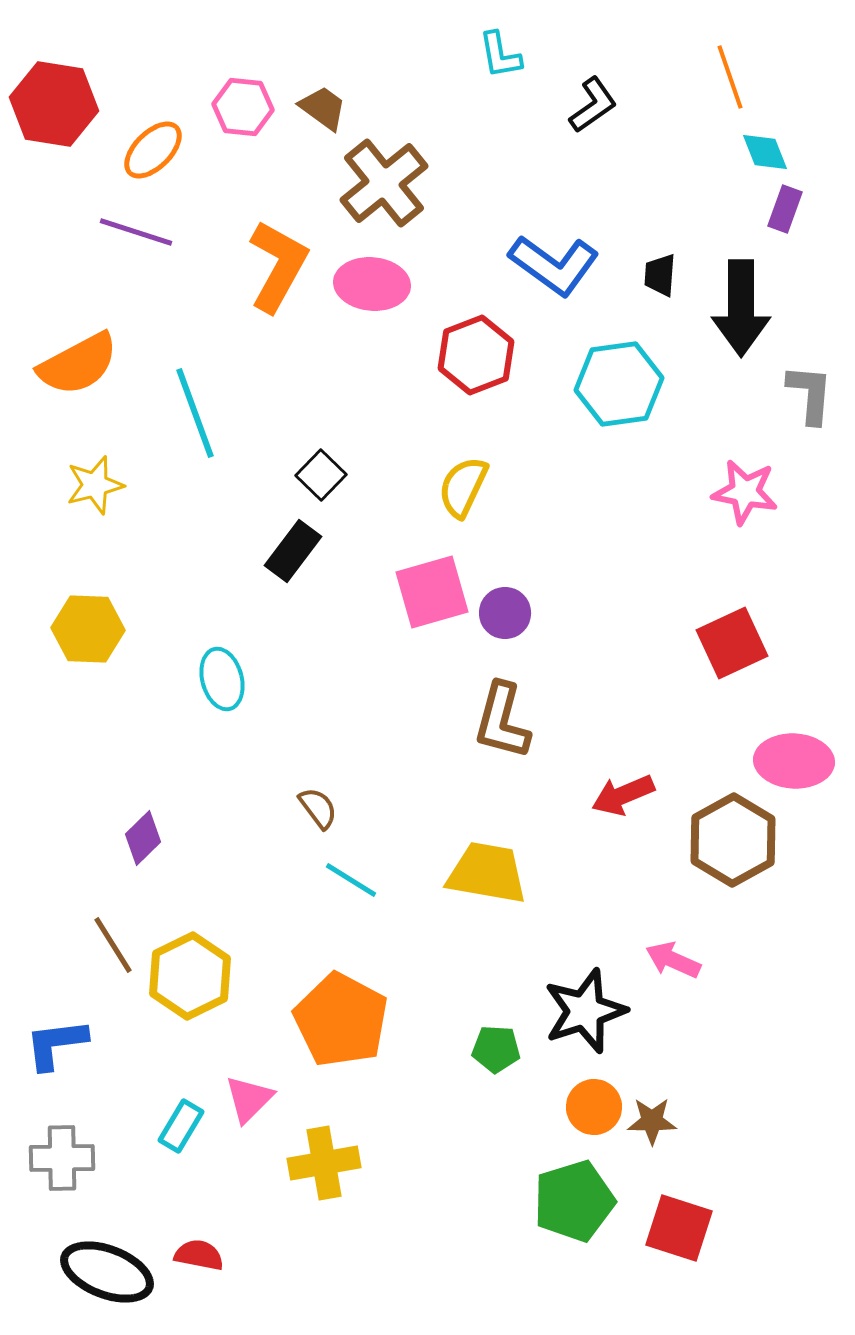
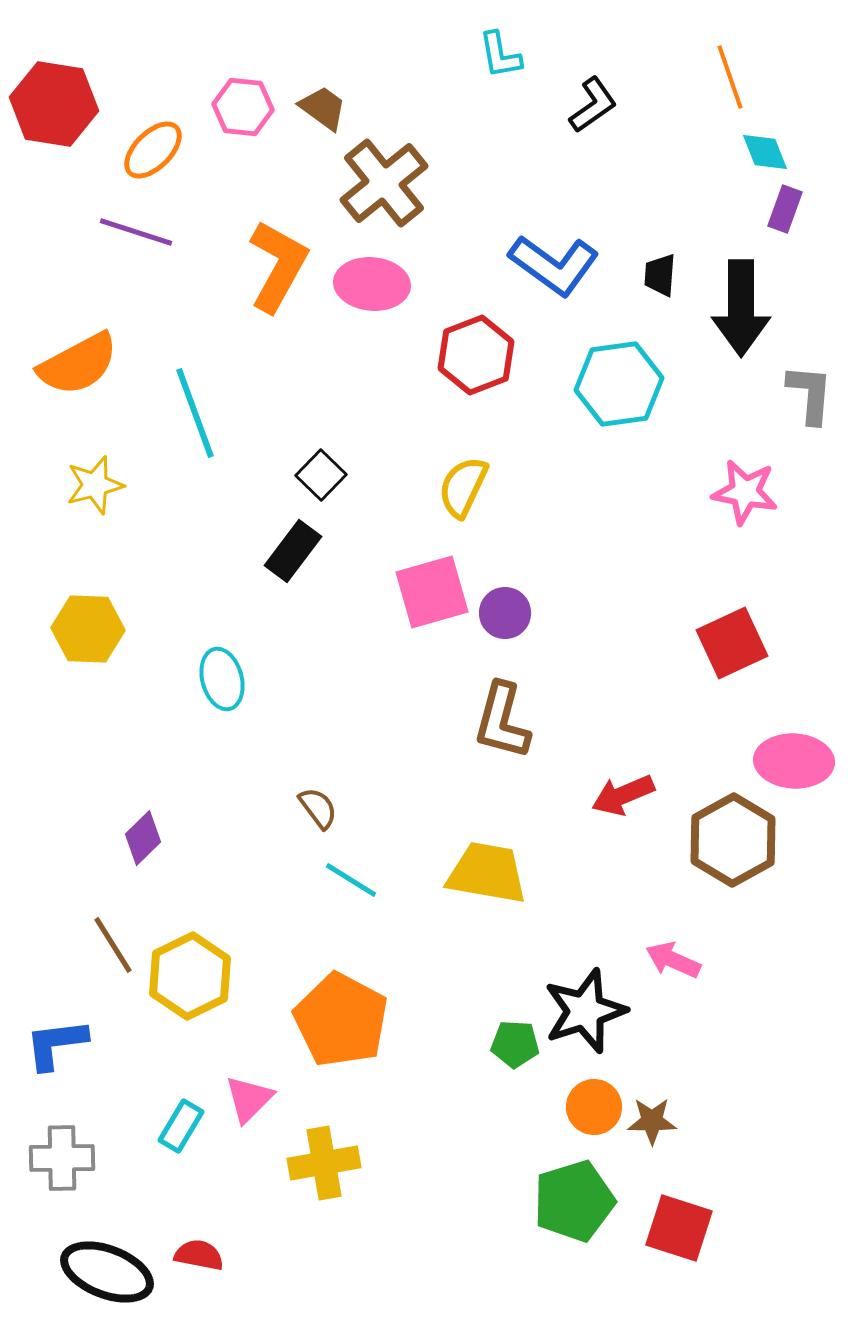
green pentagon at (496, 1049): moved 19 px right, 5 px up
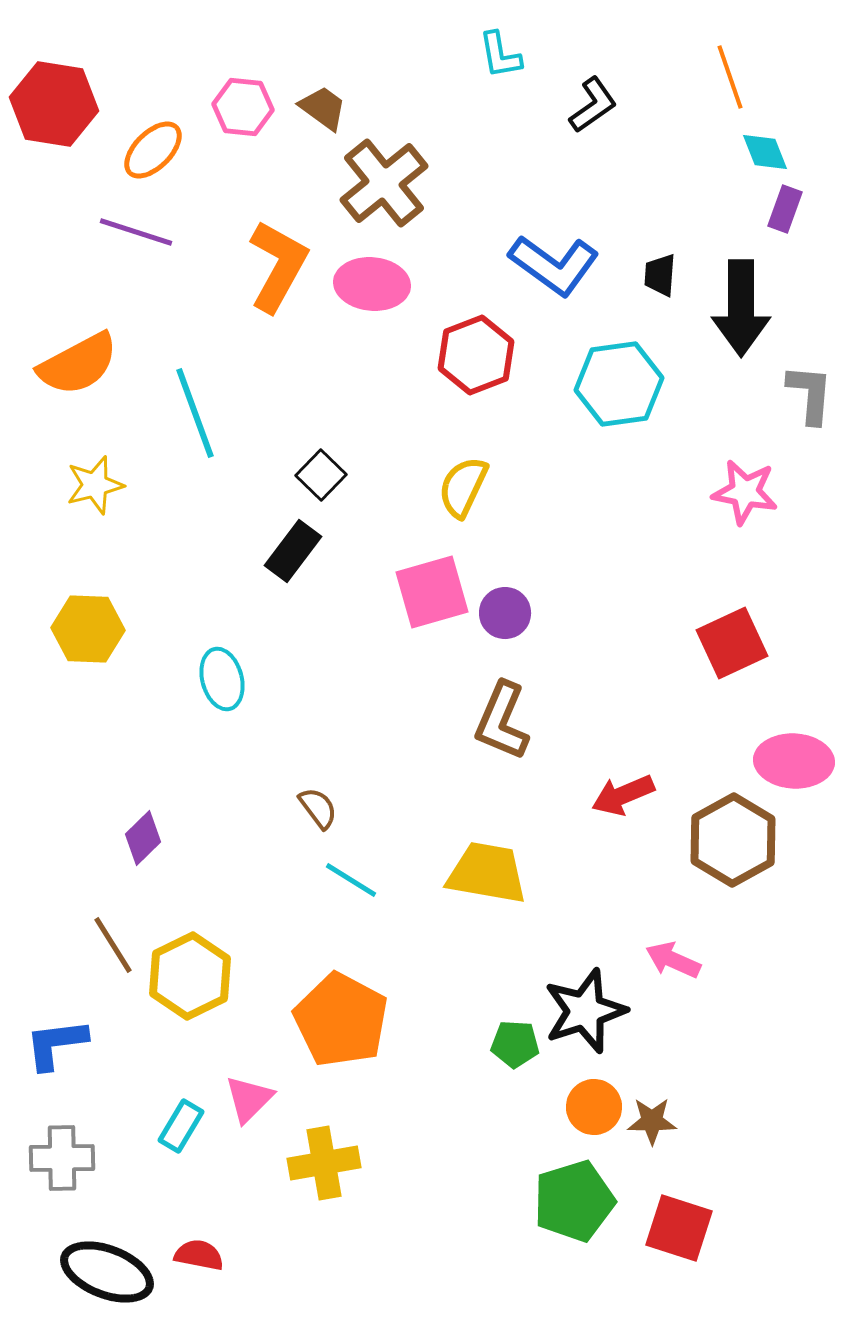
brown L-shape at (502, 721): rotated 8 degrees clockwise
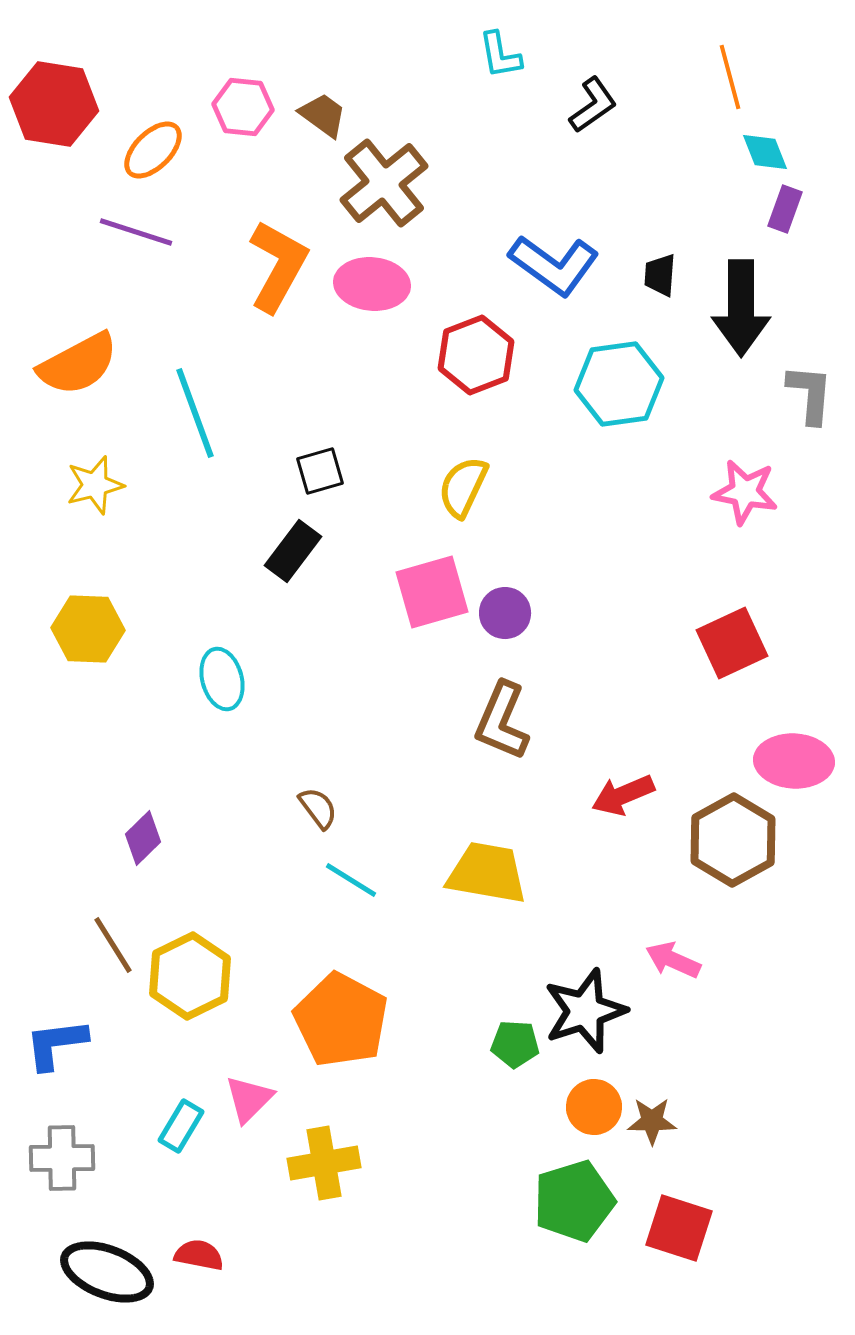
orange line at (730, 77): rotated 4 degrees clockwise
brown trapezoid at (323, 108): moved 7 px down
black square at (321, 475): moved 1 px left, 4 px up; rotated 30 degrees clockwise
